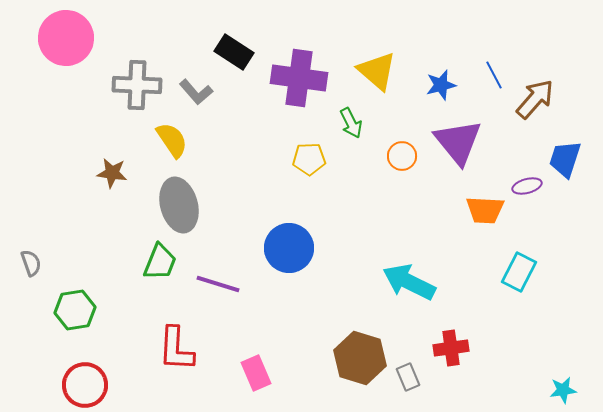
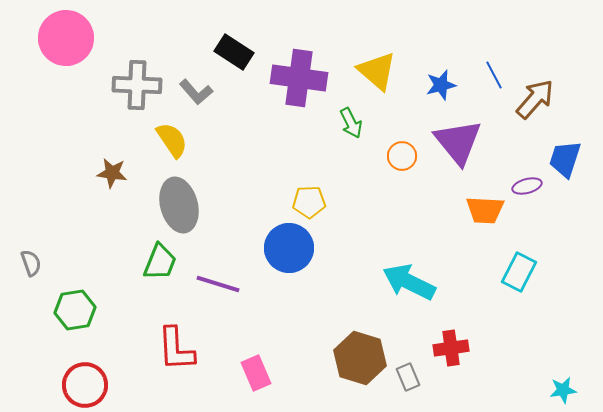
yellow pentagon: moved 43 px down
red L-shape: rotated 6 degrees counterclockwise
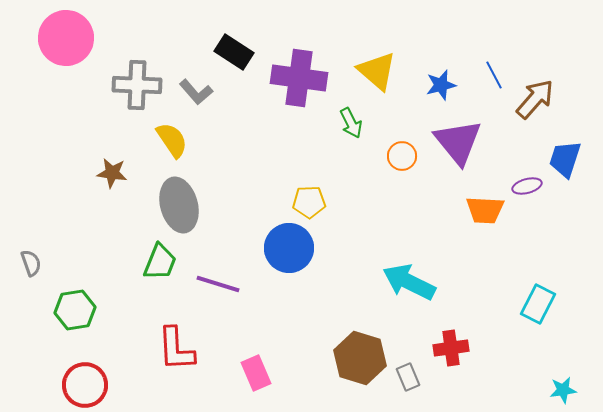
cyan rectangle: moved 19 px right, 32 px down
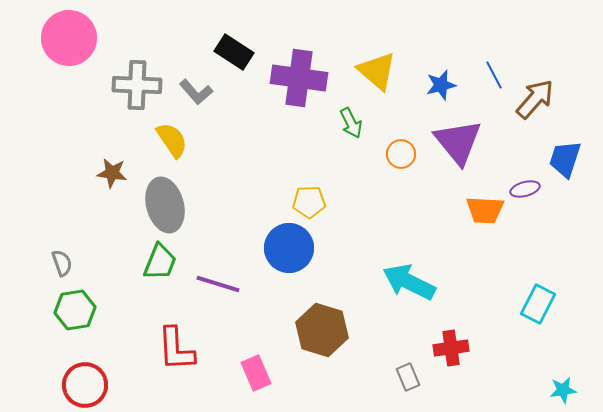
pink circle: moved 3 px right
orange circle: moved 1 px left, 2 px up
purple ellipse: moved 2 px left, 3 px down
gray ellipse: moved 14 px left
gray semicircle: moved 31 px right
brown hexagon: moved 38 px left, 28 px up
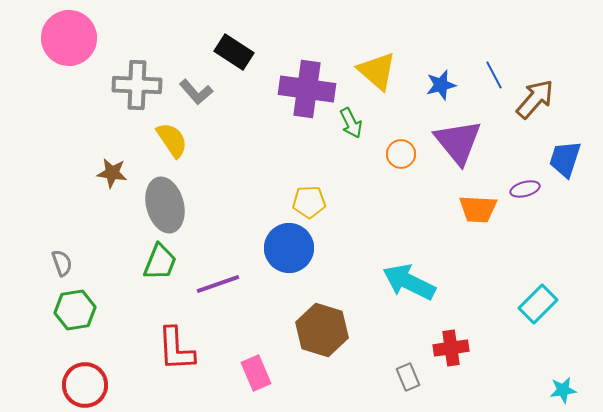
purple cross: moved 8 px right, 11 px down
orange trapezoid: moved 7 px left, 1 px up
purple line: rotated 36 degrees counterclockwise
cyan rectangle: rotated 18 degrees clockwise
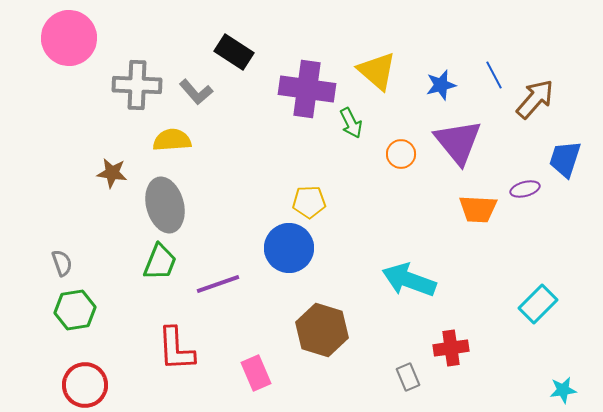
yellow semicircle: rotated 60 degrees counterclockwise
cyan arrow: moved 2 px up; rotated 6 degrees counterclockwise
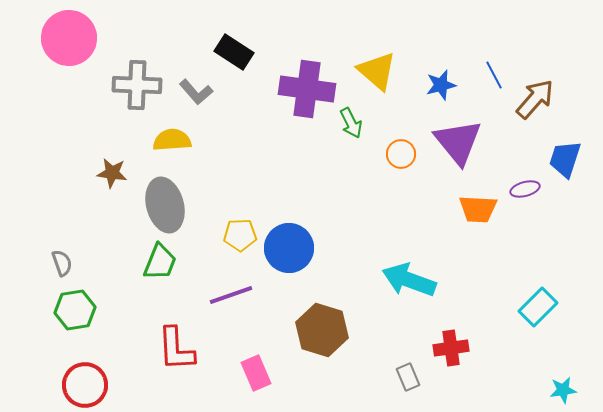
yellow pentagon: moved 69 px left, 33 px down
purple line: moved 13 px right, 11 px down
cyan rectangle: moved 3 px down
